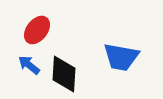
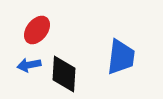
blue trapezoid: rotated 93 degrees counterclockwise
blue arrow: rotated 50 degrees counterclockwise
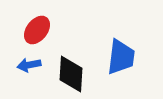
black diamond: moved 7 px right
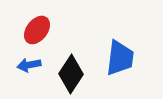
blue trapezoid: moved 1 px left, 1 px down
black diamond: rotated 30 degrees clockwise
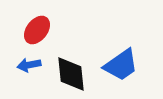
blue trapezoid: moved 1 px right, 7 px down; rotated 48 degrees clockwise
black diamond: rotated 39 degrees counterclockwise
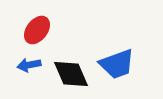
blue trapezoid: moved 4 px left, 1 px up; rotated 15 degrees clockwise
black diamond: rotated 18 degrees counterclockwise
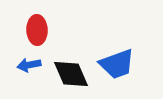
red ellipse: rotated 40 degrees counterclockwise
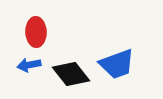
red ellipse: moved 1 px left, 2 px down
black diamond: rotated 15 degrees counterclockwise
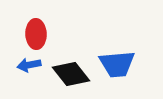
red ellipse: moved 2 px down
blue trapezoid: rotated 15 degrees clockwise
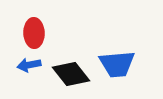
red ellipse: moved 2 px left, 1 px up
